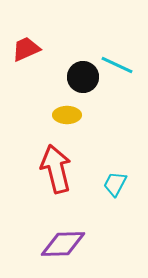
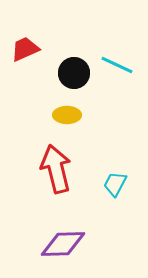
red trapezoid: moved 1 px left
black circle: moved 9 px left, 4 px up
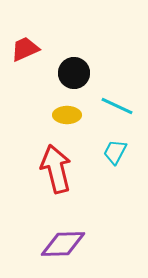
cyan line: moved 41 px down
cyan trapezoid: moved 32 px up
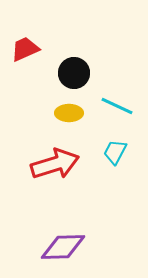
yellow ellipse: moved 2 px right, 2 px up
red arrow: moved 1 px left, 5 px up; rotated 87 degrees clockwise
purple diamond: moved 3 px down
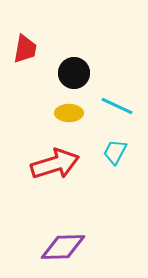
red trapezoid: rotated 124 degrees clockwise
